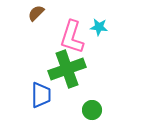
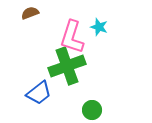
brown semicircle: moved 6 px left; rotated 24 degrees clockwise
cyan star: rotated 12 degrees clockwise
green cross: moved 3 px up
blue trapezoid: moved 2 px left, 2 px up; rotated 52 degrees clockwise
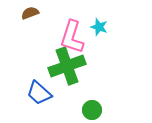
blue trapezoid: rotated 80 degrees clockwise
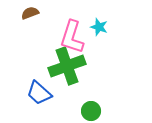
green circle: moved 1 px left, 1 px down
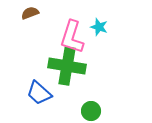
green cross: rotated 30 degrees clockwise
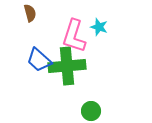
brown semicircle: rotated 96 degrees clockwise
pink L-shape: moved 2 px right, 1 px up
green cross: rotated 15 degrees counterclockwise
blue trapezoid: moved 33 px up
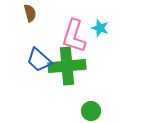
cyan star: moved 1 px right, 1 px down
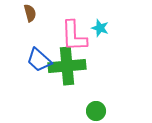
pink L-shape: rotated 20 degrees counterclockwise
green circle: moved 5 px right
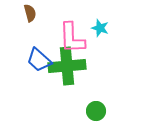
pink L-shape: moved 2 px left, 2 px down
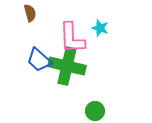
green cross: rotated 18 degrees clockwise
green circle: moved 1 px left
